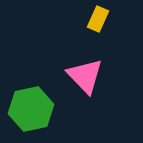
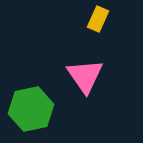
pink triangle: rotated 9 degrees clockwise
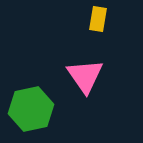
yellow rectangle: rotated 15 degrees counterclockwise
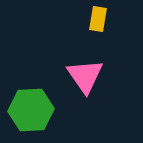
green hexagon: moved 1 px down; rotated 9 degrees clockwise
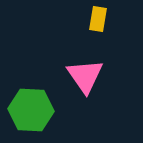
green hexagon: rotated 6 degrees clockwise
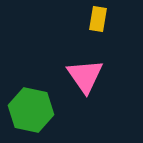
green hexagon: rotated 9 degrees clockwise
